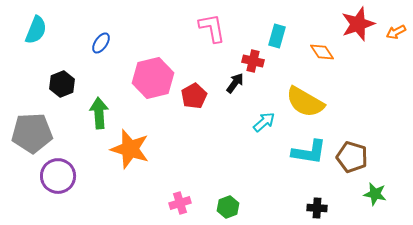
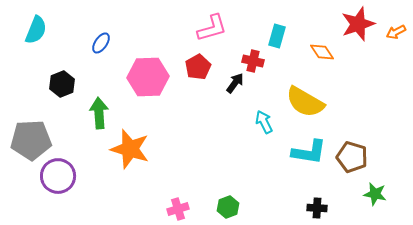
pink L-shape: rotated 84 degrees clockwise
pink hexagon: moved 5 px left, 1 px up; rotated 12 degrees clockwise
red pentagon: moved 4 px right, 29 px up
cyan arrow: rotated 75 degrees counterclockwise
gray pentagon: moved 1 px left, 7 px down
pink cross: moved 2 px left, 6 px down
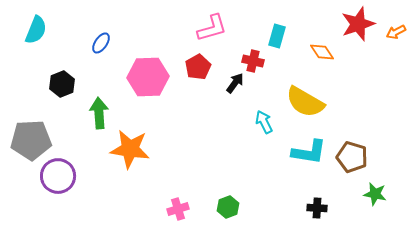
orange star: rotated 9 degrees counterclockwise
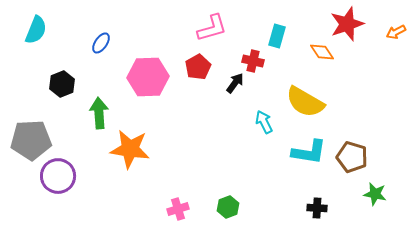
red star: moved 11 px left
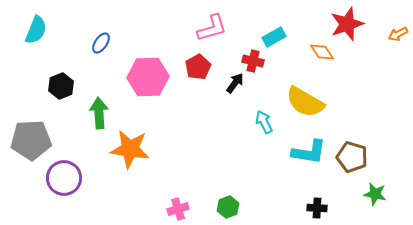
orange arrow: moved 2 px right, 2 px down
cyan rectangle: moved 3 px left, 1 px down; rotated 45 degrees clockwise
black hexagon: moved 1 px left, 2 px down
purple circle: moved 6 px right, 2 px down
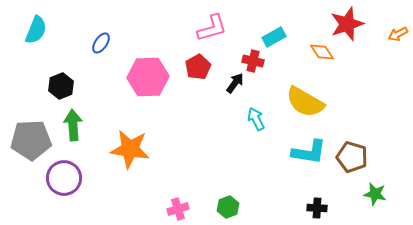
green arrow: moved 26 px left, 12 px down
cyan arrow: moved 8 px left, 3 px up
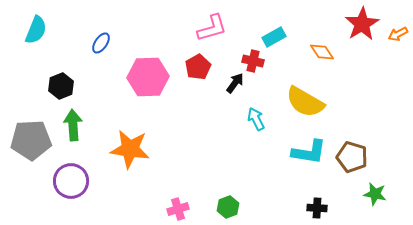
red star: moved 15 px right; rotated 12 degrees counterclockwise
purple circle: moved 7 px right, 3 px down
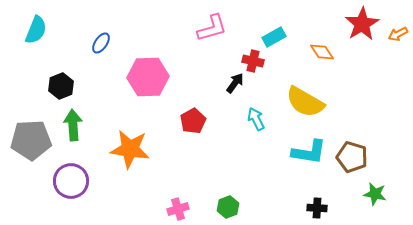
red pentagon: moved 5 px left, 54 px down
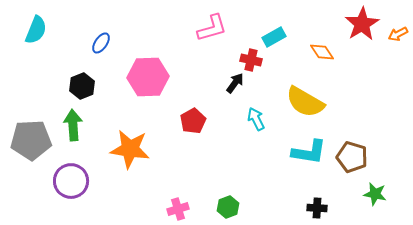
red cross: moved 2 px left, 1 px up
black hexagon: moved 21 px right
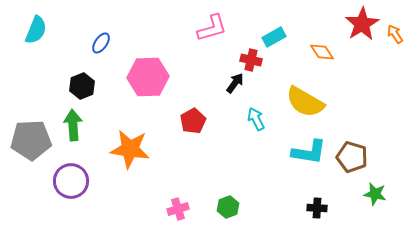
orange arrow: moved 3 px left; rotated 84 degrees clockwise
